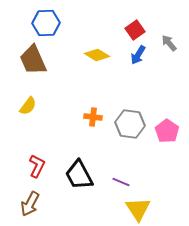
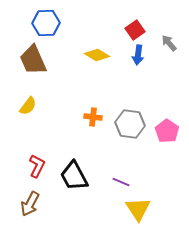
blue arrow: rotated 24 degrees counterclockwise
black trapezoid: moved 5 px left, 1 px down
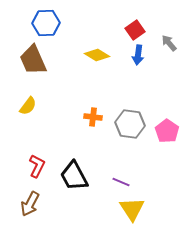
yellow triangle: moved 6 px left
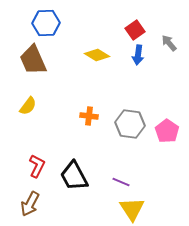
orange cross: moved 4 px left, 1 px up
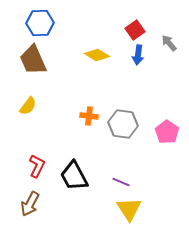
blue hexagon: moved 6 px left
gray hexagon: moved 7 px left
pink pentagon: moved 1 px down
yellow triangle: moved 3 px left
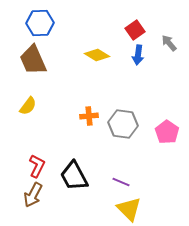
orange cross: rotated 12 degrees counterclockwise
brown arrow: moved 3 px right, 9 px up
yellow triangle: rotated 12 degrees counterclockwise
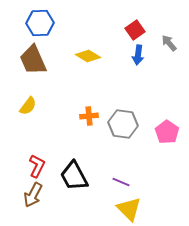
yellow diamond: moved 9 px left, 1 px down
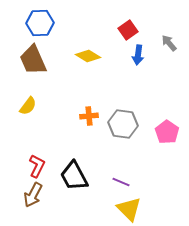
red square: moved 7 px left
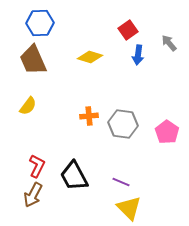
yellow diamond: moved 2 px right, 1 px down; rotated 15 degrees counterclockwise
yellow triangle: moved 1 px up
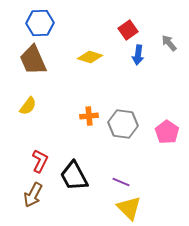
red L-shape: moved 3 px right, 5 px up
